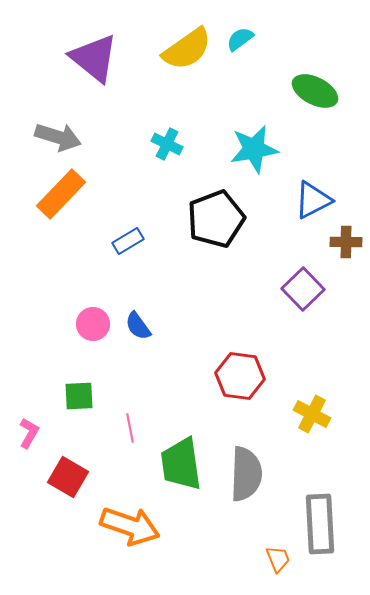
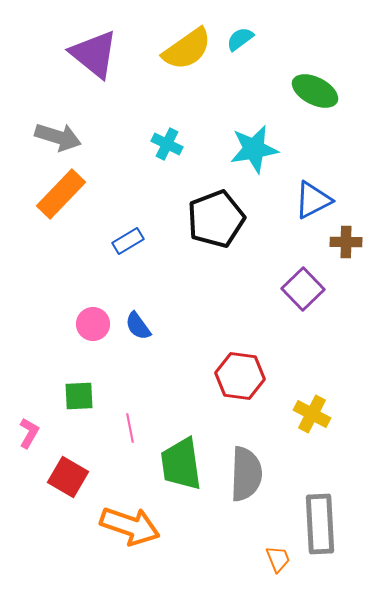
purple triangle: moved 4 px up
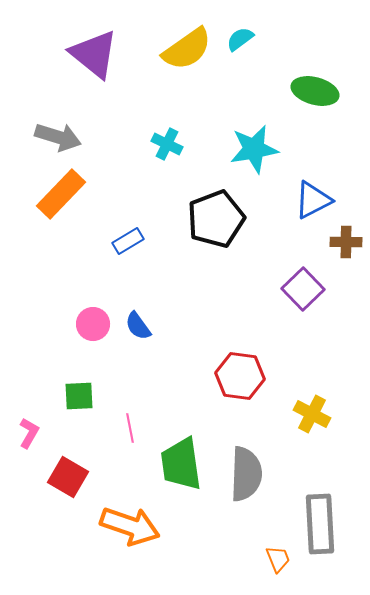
green ellipse: rotated 12 degrees counterclockwise
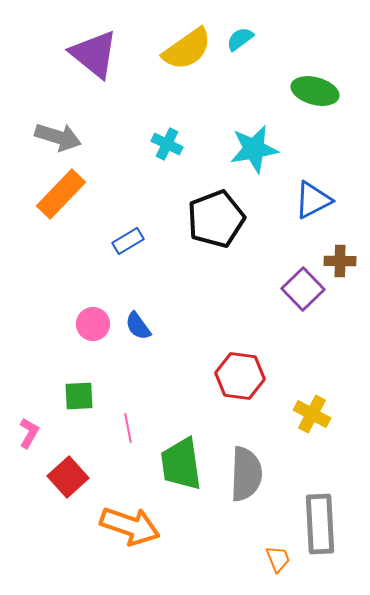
brown cross: moved 6 px left, 19 px down
pink line: moved 2 px left
red square: rotated 18 degrees clockwise
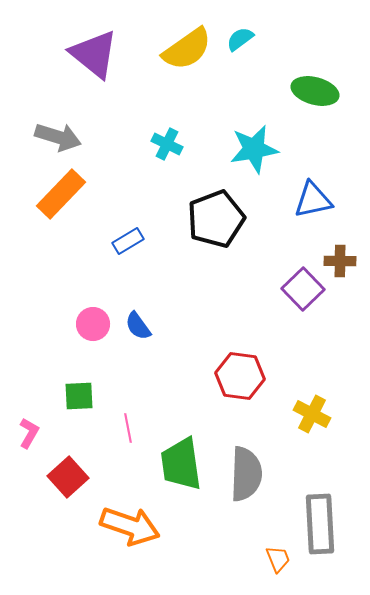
blue triangle: rotated 15 degrees clockwise
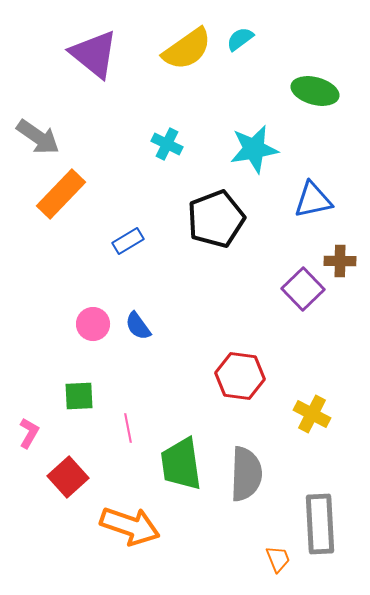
gray arrow: moved 20 px left; rotated 18 degrees clockwise
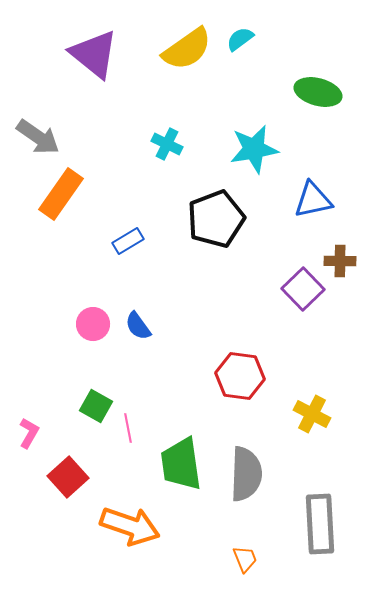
green ellipse: moved 3 px right, 1 px down
orange rectangle: rotated 9 degrees counterclockwise
green square: moved 17 px right, 10 px down; rotated 32 degrees clockwise
orange trapezoid: moved 33 px left
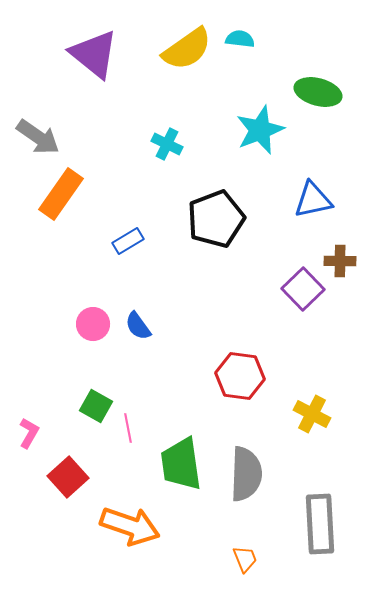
cyan semicircle: rotated 44 degrees clockwise
cyan star: moved 6 px right, 19 px up; rotated 12 degrees counterclockwise
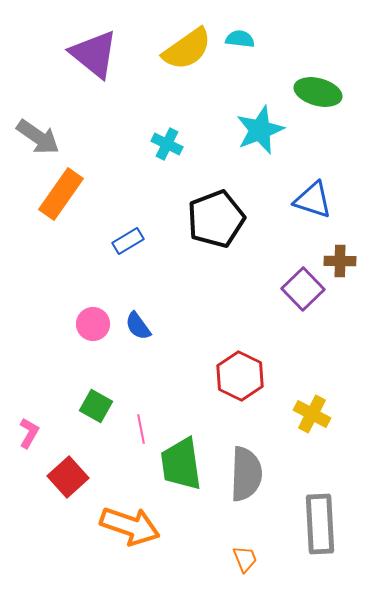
blue triangle: rotated 30 degrees clockwise
red hexagon: rotated 18 degrees clockwise
pink line: moved 13 px right, 1 px down
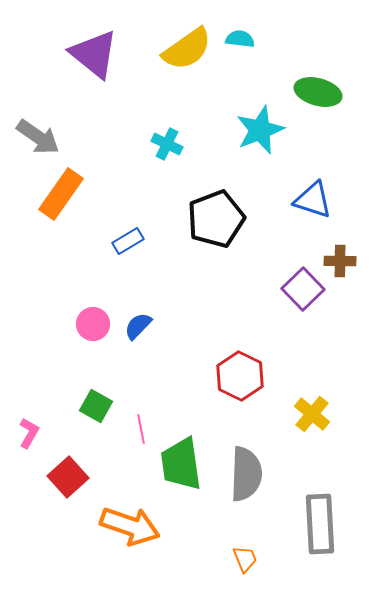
blue semicircle: rotated 80 degrees clockwise
yellow cross: rotated 12 degrees clockwise
